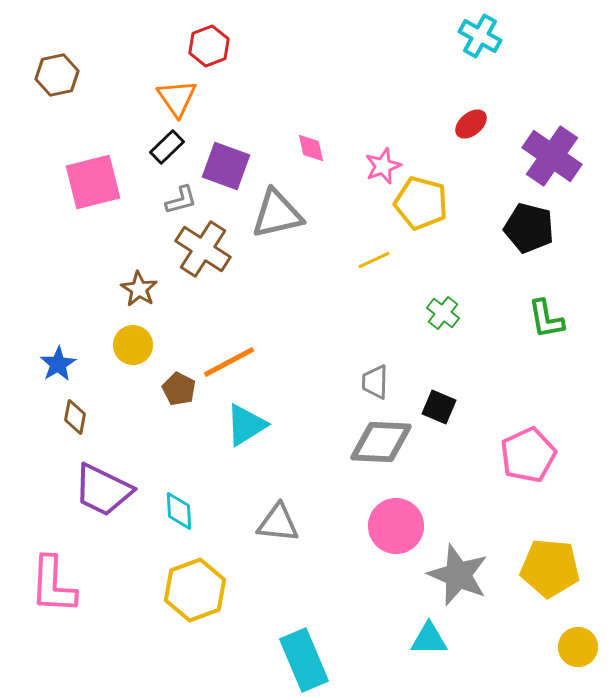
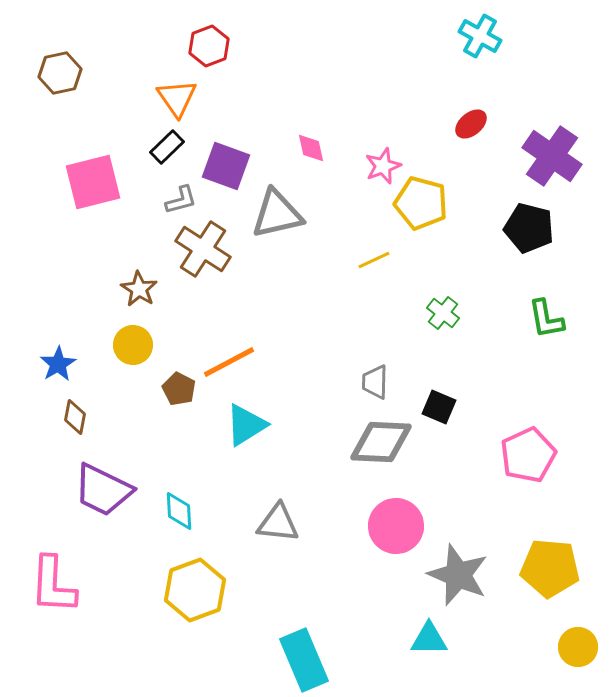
brown hexagon at (57, 75): moved 3 px right, 2 px up
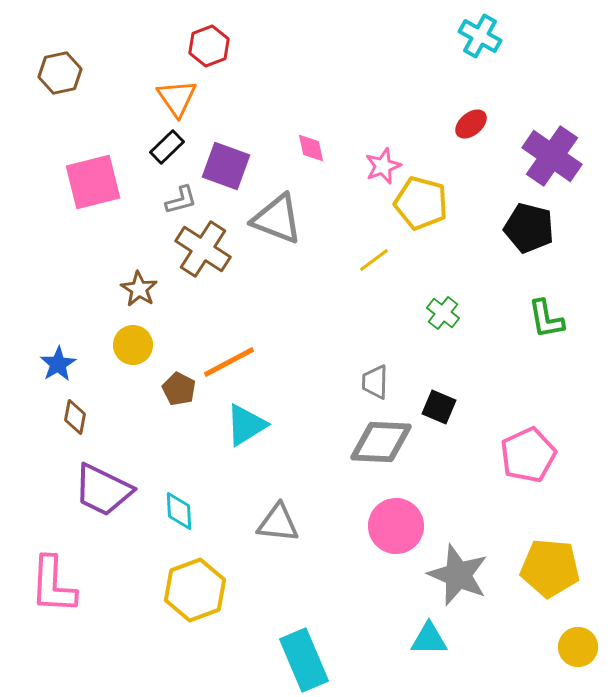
gray triangle at (277, 214): moved 5 px down; rotated 34 degrees clockwise
yellow line at (374, 260): rotated 12 degrees counterclockwise
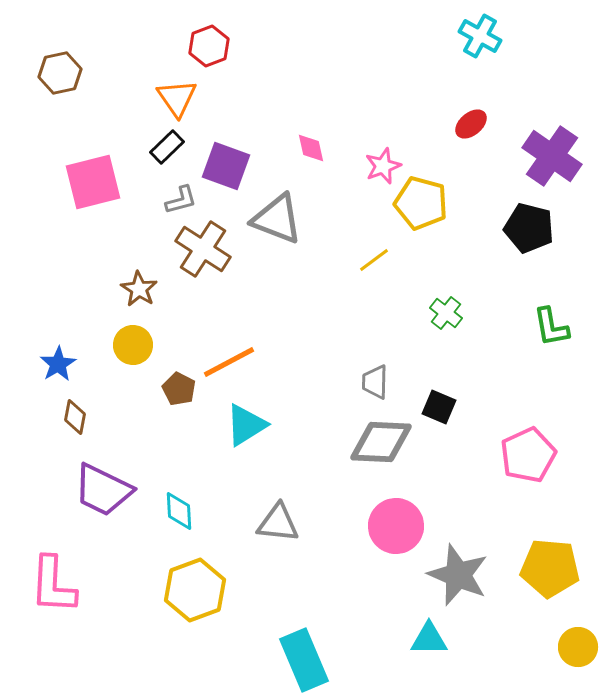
green cross at (443, 313): moved 3 px right
green L-shape at (546, 319): moved 5 px right, 8 px down
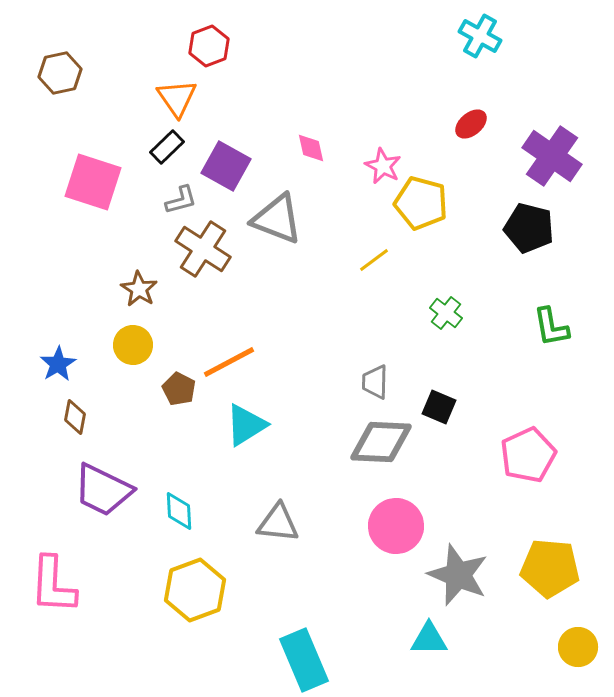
purple square at (226, 166): rotated 9 degrees clockwise
pink star at (383, 166): rotated 24 degrees counterclockwise
pink square at (93, 182): rotated 32 degrees clockwise
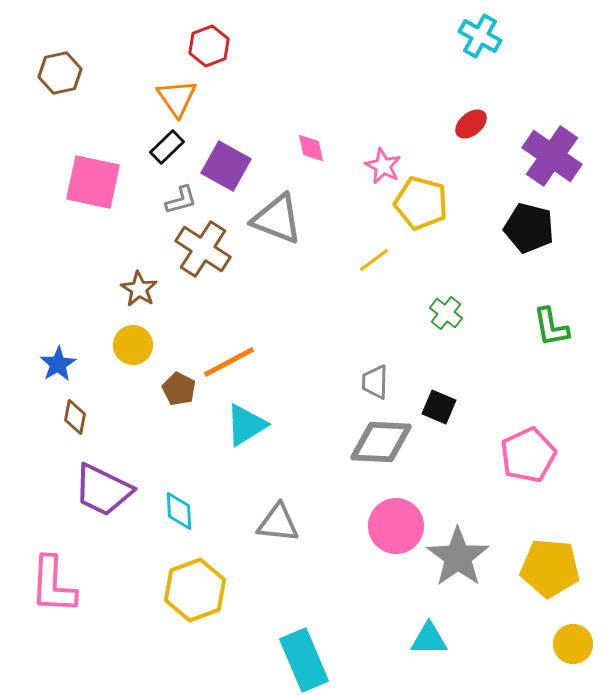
pink square at (93, 182): rotated 6 degrees counterclockwise
gray star at (458, 575): moved 18 px up; rotated 14 degrees clockwise
yellow circle at (578, 647): moved 5 px left, 3 px up
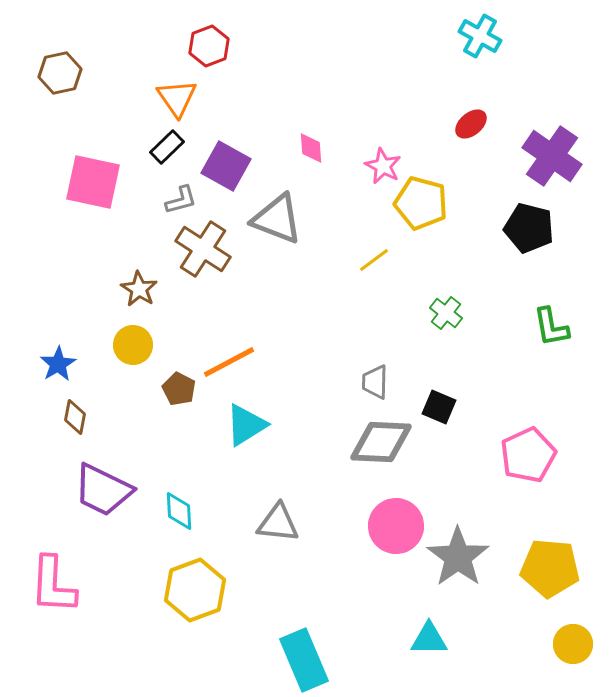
pink diamond at (311, 148): rotated 8 degrees clockwise
